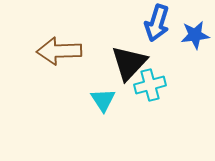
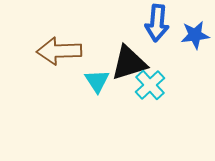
blue arrow: rotated 12 degrees counterclockwise
black triangle: rotated 30 degrees clockwise
cyan cross: rotated 28 degrees counterclockwise
cyan triangle: moved 6 px left, 19 px up
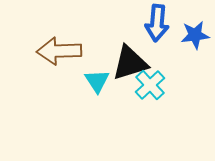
black triangle: moved 1 px right
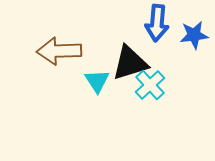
blue star: moved 1 px left
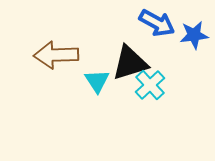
blue arrow: rotated 66 degrees counterclockwise
brown arrow: moved 3 px left, 4 px down
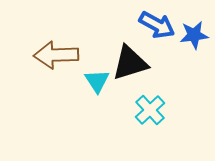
blue arrow: moved 2 px down
cyan cross: moved 25 px down
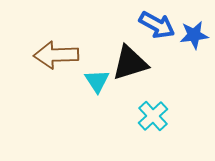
cyan cross: moved 3 px right, 6 px down
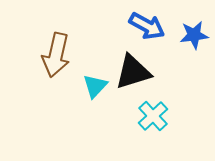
blue arrow: moved 10 px left, 1 px down
brown arrow: rotated 75 degrees counterclockwise
black triangle: moved 3 px right, 9 px down
cyan triangle: moved 2 px left, 5 px down; rotated 16 degrees clockwise
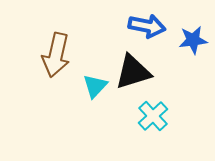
blue arrow: rotated 18 degrees counterclockwise
blue star: moved 1 px left, 5 px down
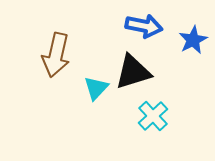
blue arrow: moved 3 px left
blue star: rotated 20 degrees counterclockwise
cyan triangle: moved 1 px right, 2 px down
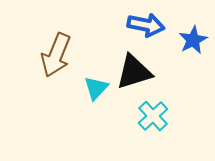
blue arrow: moved 2 px right, 1 px up
brown arrow: rotated 9 degrees clockwise
black triangle: moved 1 px right
